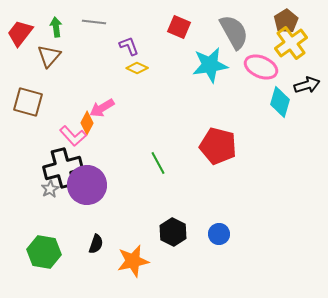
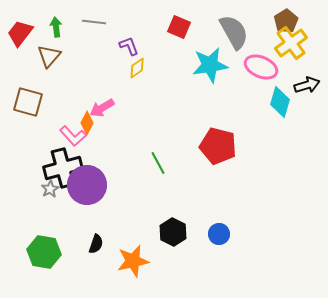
yellow diamond: rotated 60 degrees counterclockwise
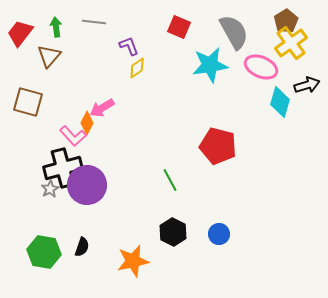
green line: moved 12 px right, 17 px down
black semicircle: moved 14 px left, 3 px down
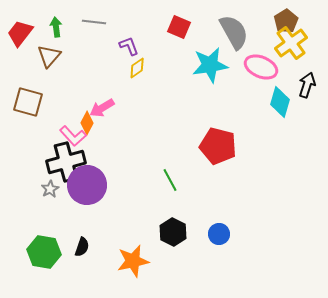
black arrow: rotated 55 degrees counterclockwise
black cross: moved 3 px right, 6 px up
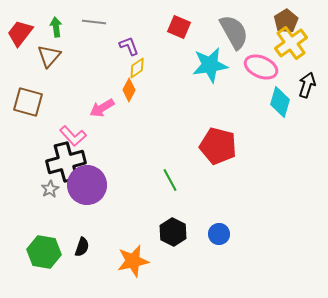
orange diamond: moved 42 px right, 33 px up
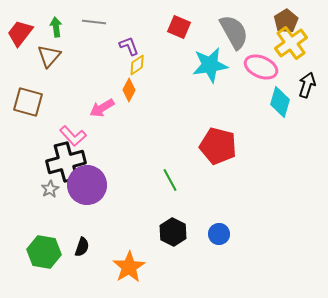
yellow diamond: moved 3 px up
orange star: moved 4 px left, 6 px down; rotated 20 degrees counterclockwise
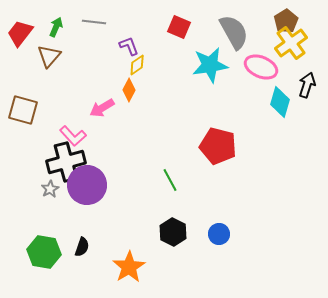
green arrow: rotated 30 degrees clockwise
brown square: moved 5 px left, 8 px down
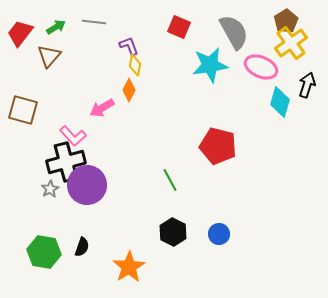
green arrow: rotated 36 degrees clockwise
yellow diamond: moved 2 px left; rotated 45 degrees counterclockwise
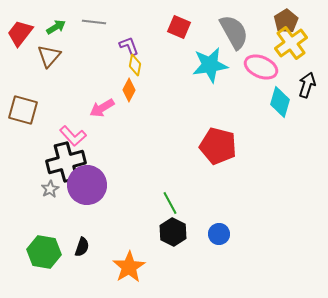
green line: moved 23 px down
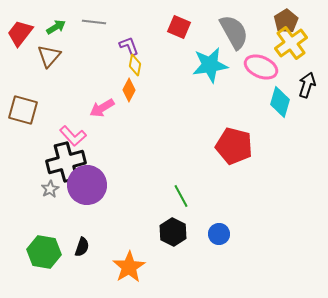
red pentagon: moved 16 px right
green line: moved 11 px right, 7 px up
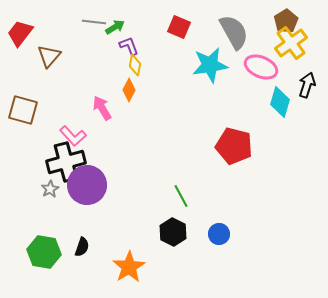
green arrow: moved 59 px right
pink arrow: rotated 90 degrees clockwise
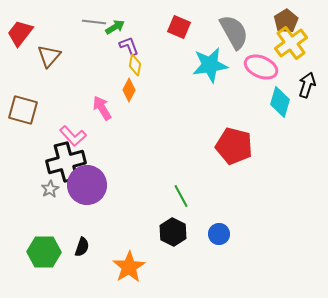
green hexagon: rotated 8 degrees counterclockwise
